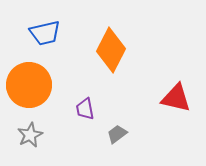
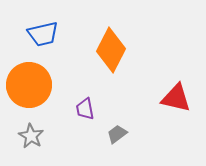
blue trapezoid: moved 2 px left, 1 px down
gray star: moved 1 px right, 1 px down; rotated 15 degrees counterclockwise
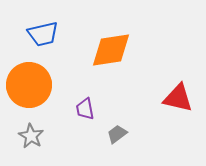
orange diamond: rotated 54 degrees clockwise
red triangle: moved 2 px right
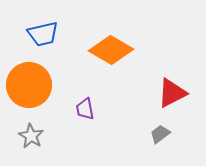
orange diamond: rotated 39 degrees clockwise
red triangle: moved 6 px left, 5 px up; rotated 40 degrees counterclockwise
gray trapezoid: moved 43 px right
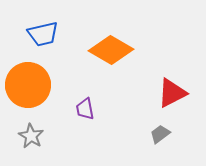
orange circle: moved 1 px left
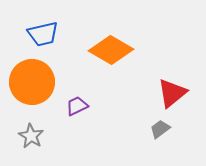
orange circle: moved 4 px right, 3 px up
red triangle: rotated 12 degrees counterclockwise
purple trapezoid: moved 8 px left, 3 px up; rotated 75 degrees clockwise
gray trapezoid: moved 5 px up
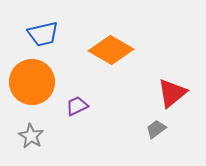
gray trapezoid: moved 4 px left
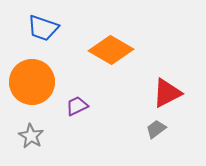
blue trapezoid: moved 6 px up; rotated 32 degrees clockwise
red triangle: moved 5 px left; rotated 12 degrees clockwise
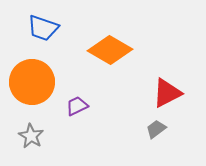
orange diamond: moved 1 px left
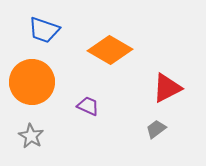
blue trapezoid: moved 1 px right, 2 px down
red triangle: moved 5 px up
purple trapezoid: moved 11 px right; rotated 50 degrees clockwise
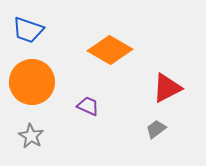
blue trapezoid: moved 16 px left
